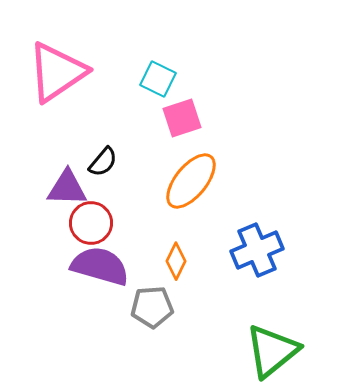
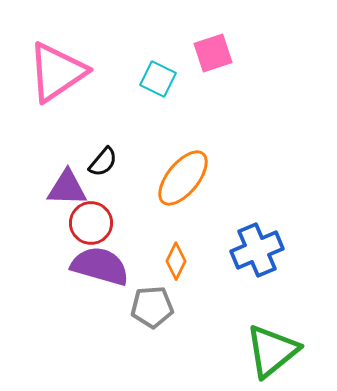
pink square: moved 31 px right, 65 px up
orange ellipse: moved 8 px left, 3 px up
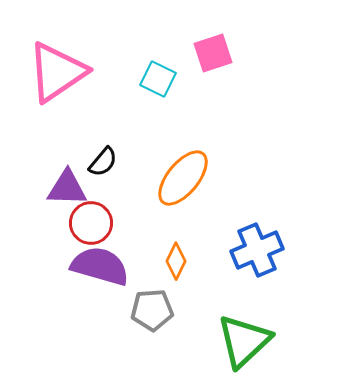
gray pentagon: moved 3 px down
green triangle: moved 28 px left, 10 px up; rotated 4 degrees counterclockwise
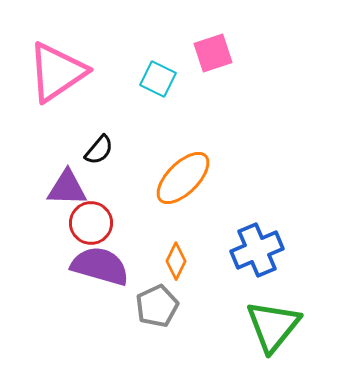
black semicircle: moved 4 px left, 12 px up
orange ellipse: rotated 6 degrees clockwise
gray pentagon: moved 5 px right, 4 px up; rotated 21 degrees counterclockwise
green triangle: moved 29 px right, 15 px up; rotated 8 degrees counterclockwise
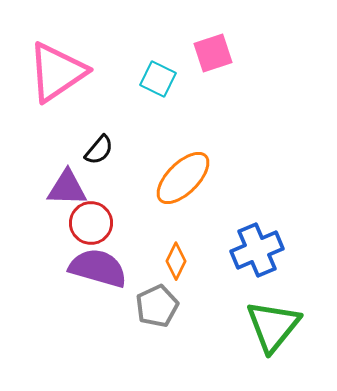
purple semicircle: moved 2 px left, 2 px down
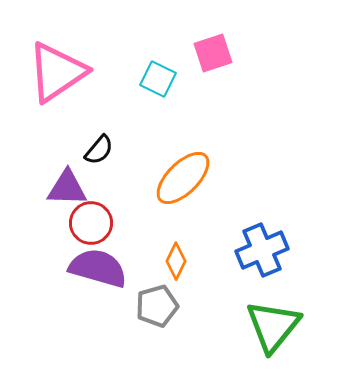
blue cross: moved 5 px right
gray pentagon: rotated 9 degrees clockwise
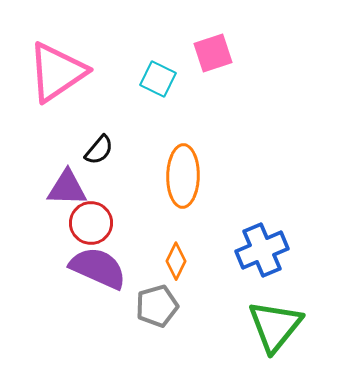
orange ellipse: moved 2 px up; rotated 44 degrees counterclockwise
purple semicircle: rotated 8 degrees clockwise
green triangle: moved 2 px right
